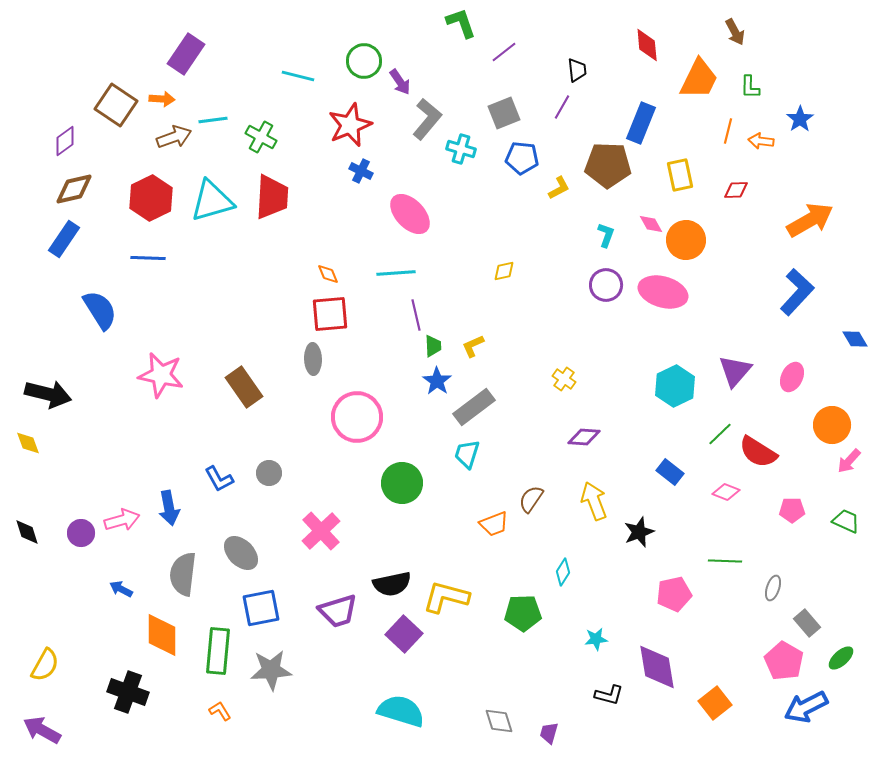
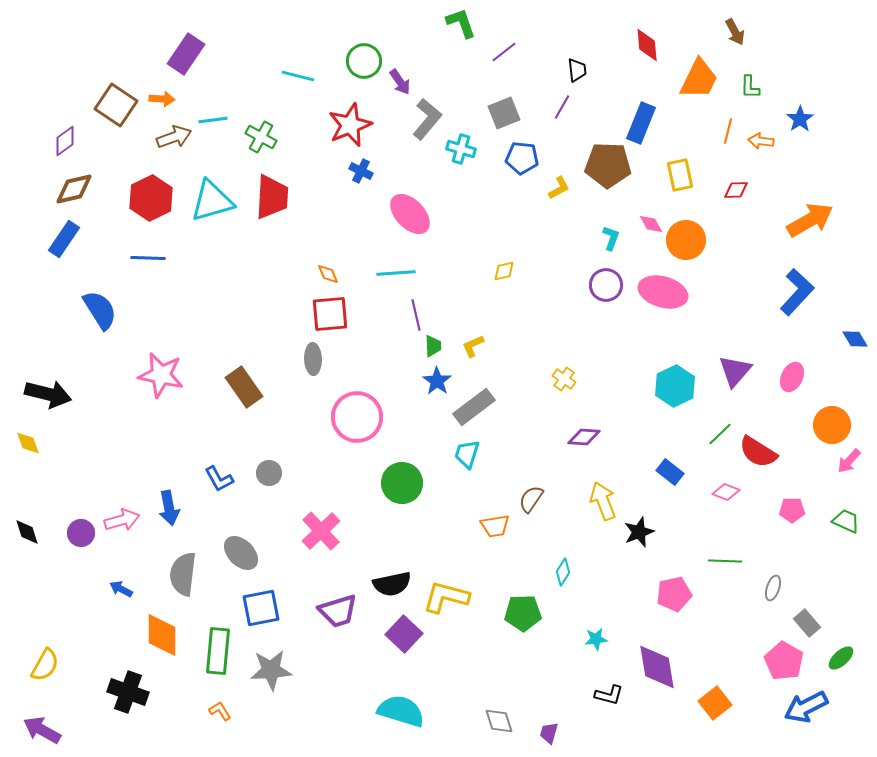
cyan L-shape at (606, 235): moved 5 px right, 3 px down
yellow arrow at (594, 501): moved 9 px right
orange trapezoid at (494, 524): moved 1 px right, 2 px down; rotated 12 degrees clockwise
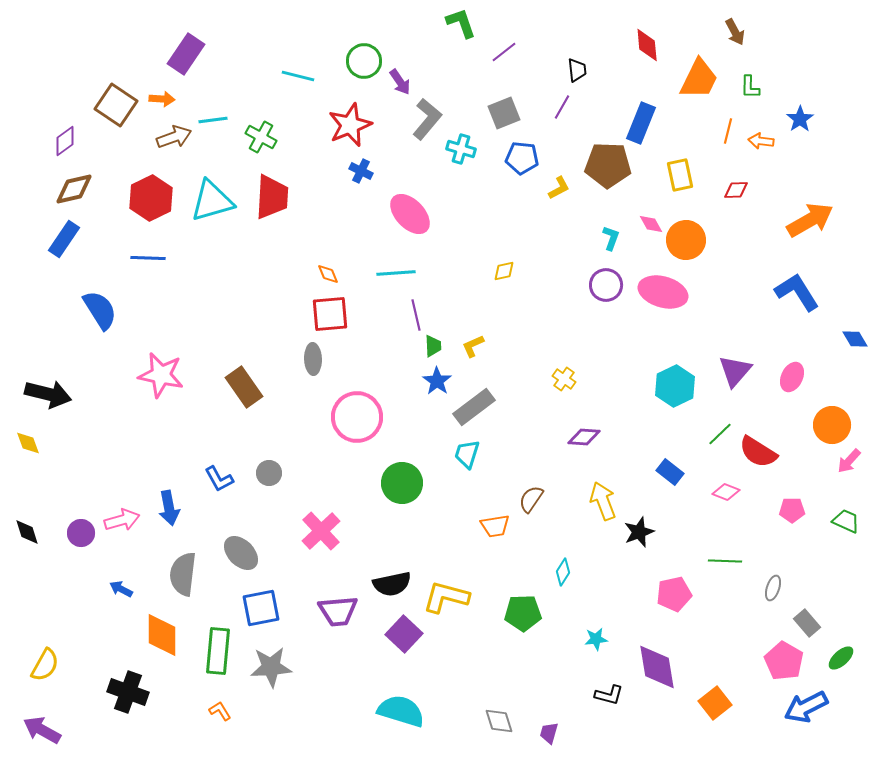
blue L-shape at (797, 292): rotated 75 degrees counterclockwise
purple trapezoid at (338, 611): rotated 12 degrees clockwise
gray star at (271, 670): moved 3 px up
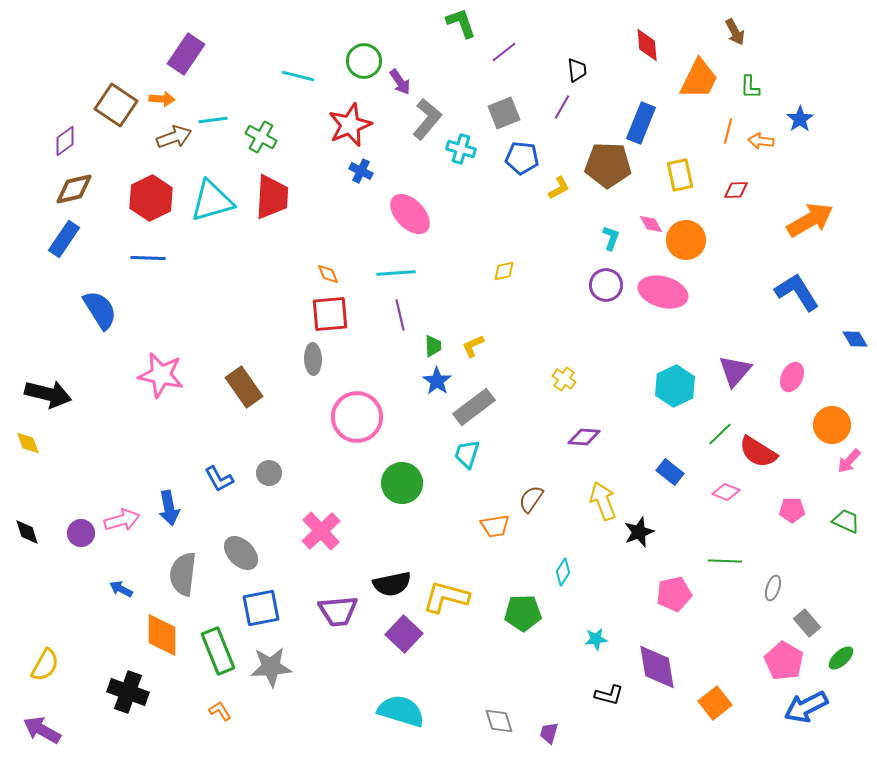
purple line at (416, 315): moved 16 px left
green rectangle at (218, 651): rotated 27 degrees counterclockwise
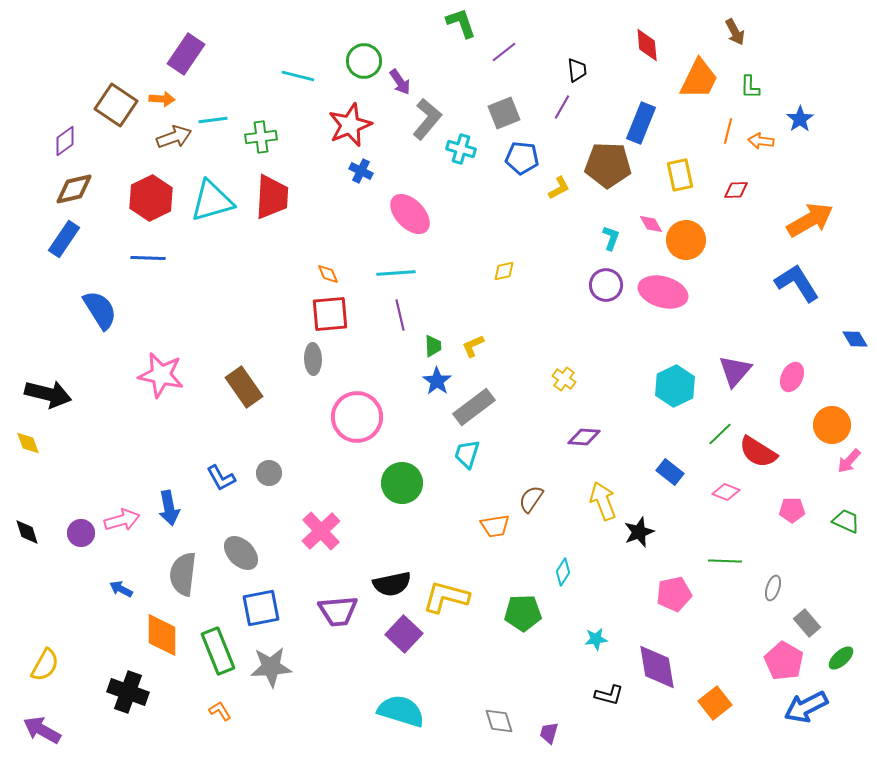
green cross at (261, 137): rotated 36 degrees counterclockwise
blue L-shape at (797, 292): moved 9 px up
blue L-shape at (219, 479): moved 2 px right, 1 px up
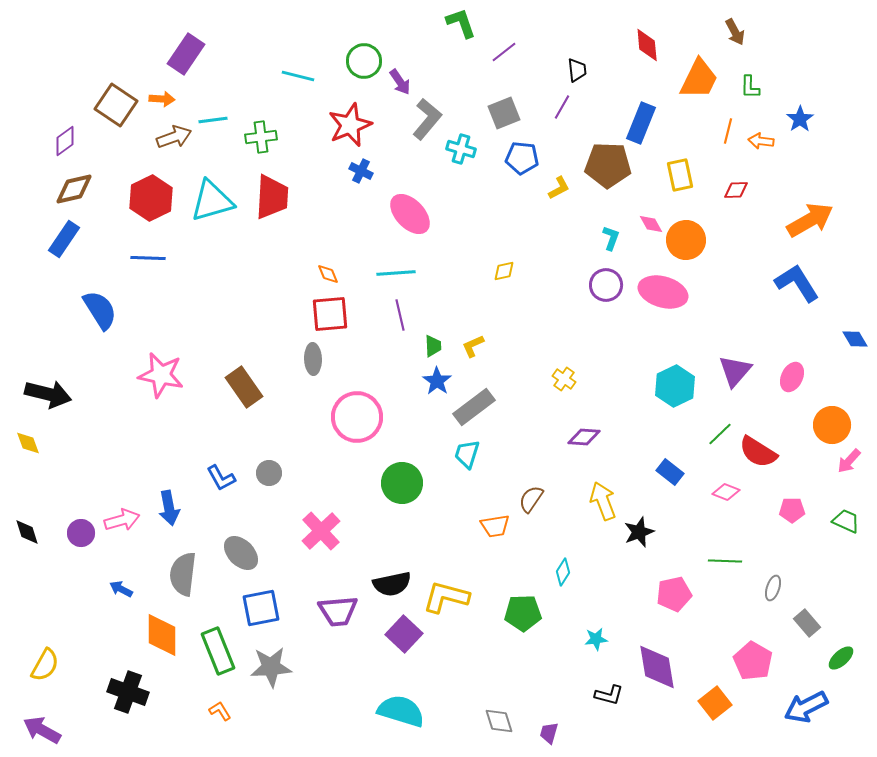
pink pentagon at (784, 661): moved 31 px left
